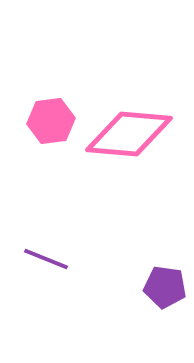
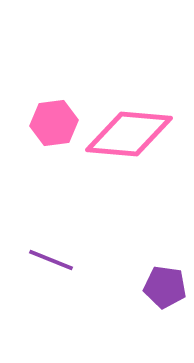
pink hexagon: moved 3 px right, 2 px down
purple line: moved 5 px right, 1 px down
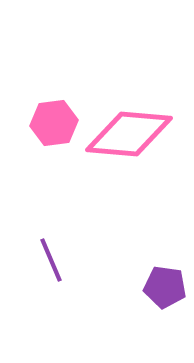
purple line: rotated 45 degrees clockwise
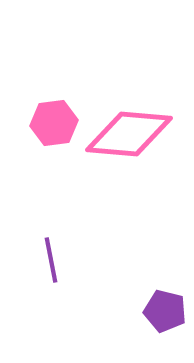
purple line: rotated 12 degrees clockwise
purple pentagon: moved 24 px down; rotated 6 degrees clockwise
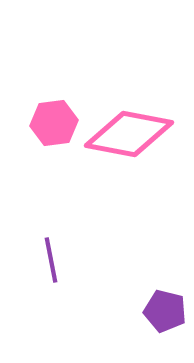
pink diamond: rotated 6 degrees clockwise
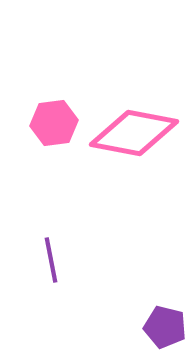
pink diamond: moved 5 px right, 1 px up
purple pentagon: moved 16 px down
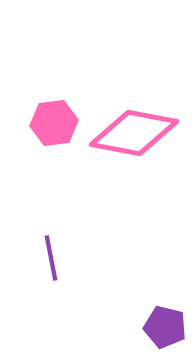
purple line: moved 2 px up
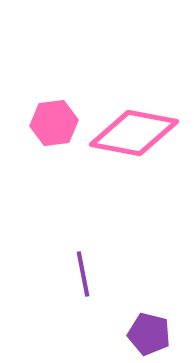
purple line: moved 32 px right, 16 px down
purple pentagon: moved 16 px left, 7 px down
